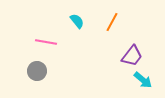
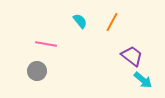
cyan semicircle: moved 3 px right
pink line: moved 2 px down
purple trapezoid: rotated 90 degrees counterclockwise
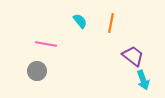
orange line: moved 1 px left, 1 px down; rotated 18 degrees counterclockwise
purple trapezoid: moved 1 px right
cyan arrow: rotated 30 degrees clockwise
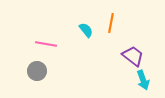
cyan semicircle: moved 6 px right, 9 px down
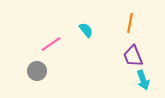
orange line: moved 19 px right
pink line: moved 5 px right; rotated 45 degrees counterclockwise
purple trapezoid: rotated 150 degrees counterclockwise
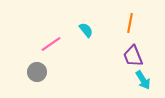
gray circle: moved 1 px down
cyan arrow: rotated 12 degrees counterclockwise
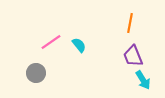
cyan semicircle: moved 7 px left, 15 px down
pink line: moved 2 px up
gray circle: moved 1 px left, 1 px down
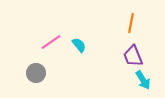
orange line: moved 1 px right
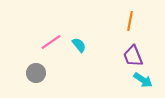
orange line: moved 1 px left, 2 px up
cyan arrow: rotated 24 degrees counterclockwise
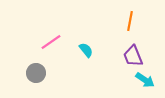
cyan semicircle: moved 7 px right, 5 px down
cyan arrow: moved 2 px right
